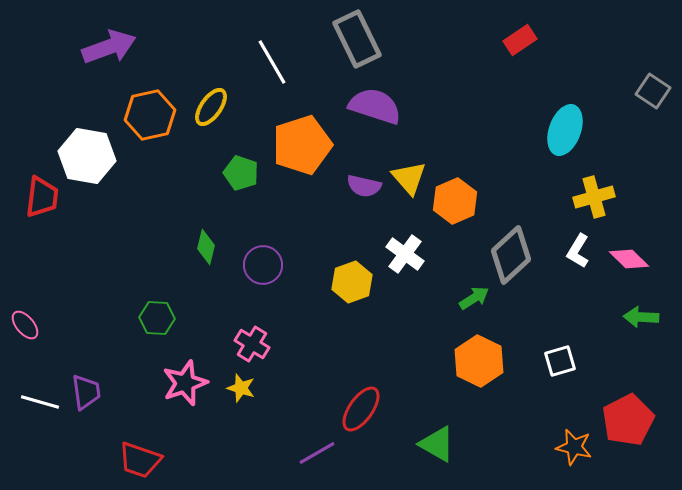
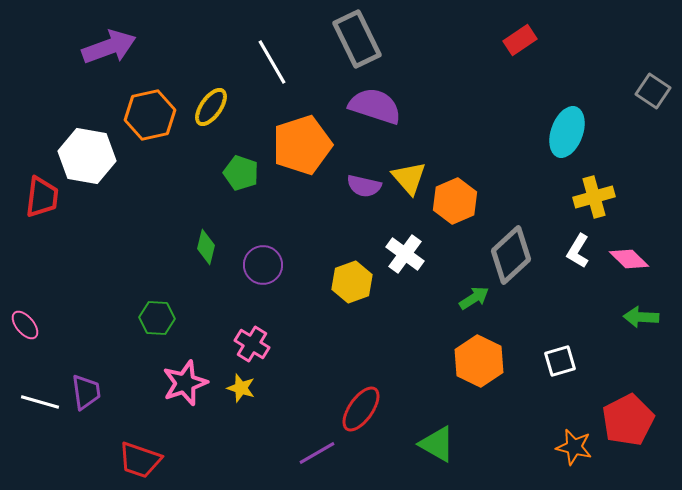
cyan ellipse at (565, 130): moved 2 px right, 2 px down
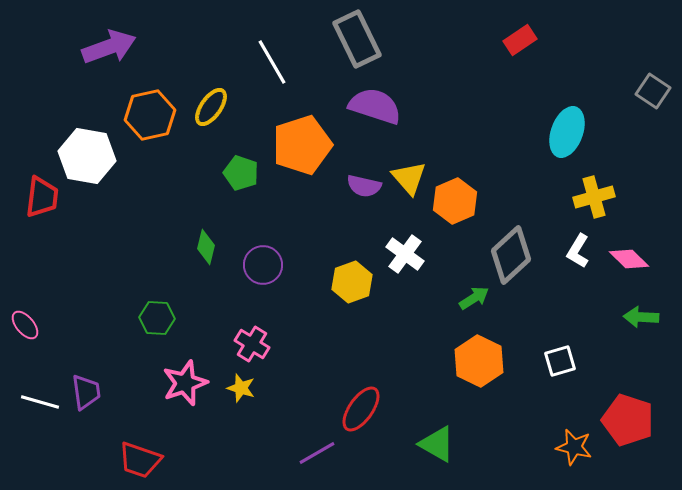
red pentagon at (628, 420): rotated 27 degrees counterclockwise
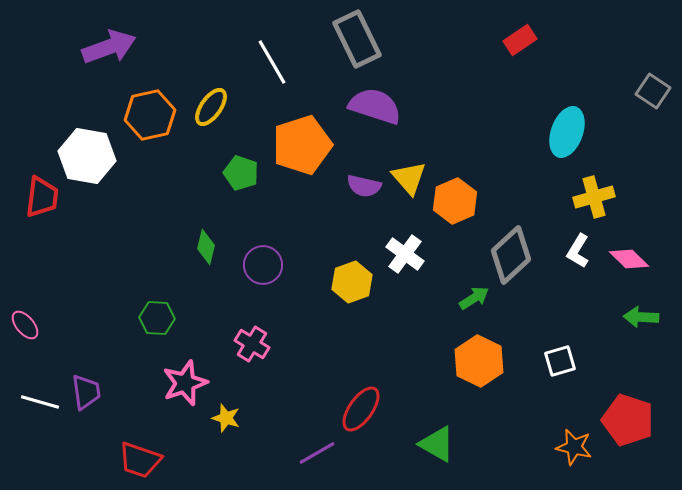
yellow star at (241, 388): moved 15 px left, 30 px down
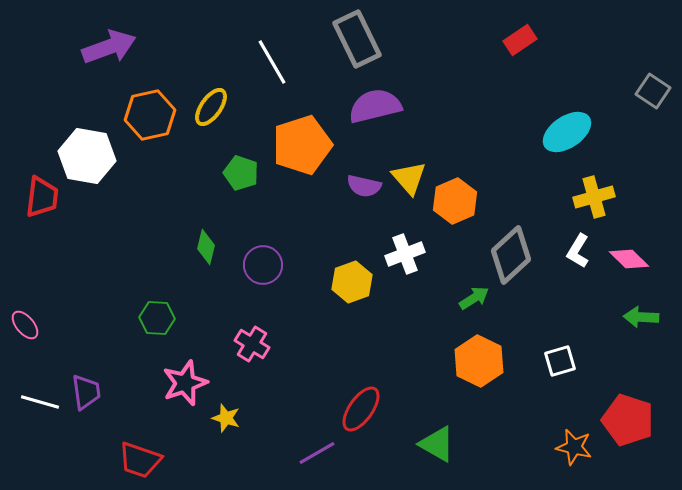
purple semicircle at (375, 106): rotated 32 degrees counterclockwise
cyan ellipse at (567, 132): rotated 36 degrees clockwise
white cross at (405, 254): rotated 33 degrees clockwise
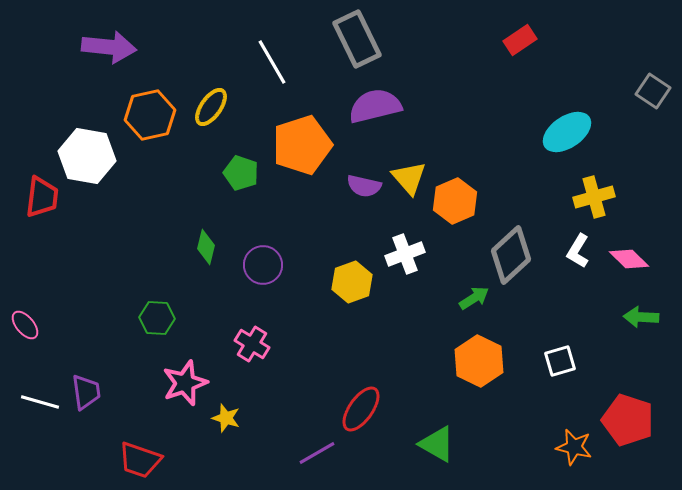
purple arrow at (109, 47): rotated 26 degrees clockwise
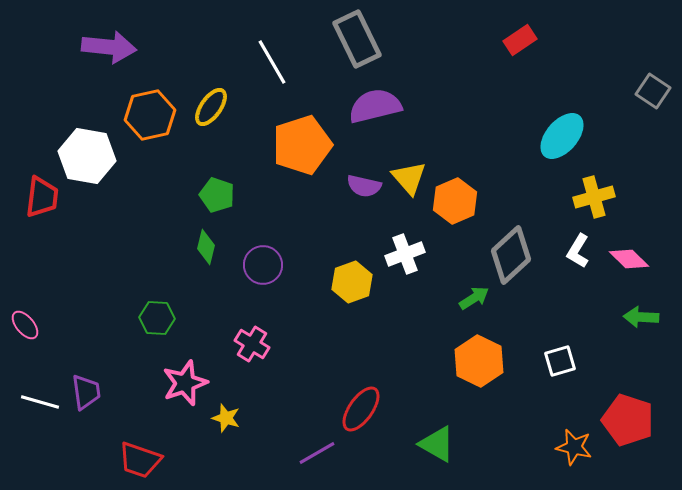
cyan ellipse at (567, 132): moved 5 px left, 4 px down; rotated 15 degrees counterclockwise
green pentagon at (241, 173): moved 24 px left, 22 px down
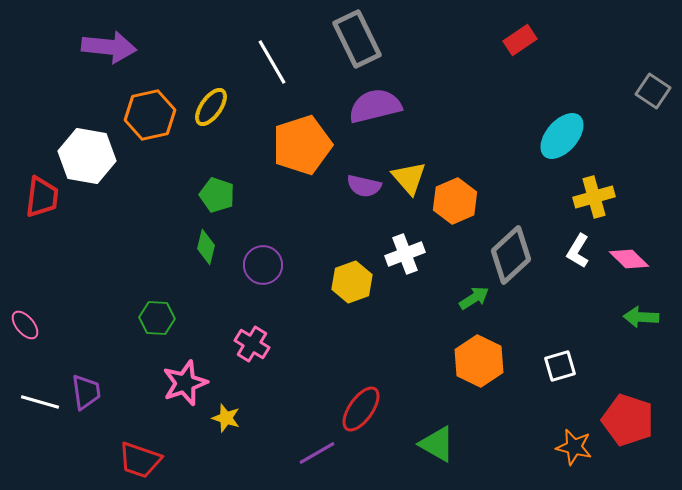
white square at (560, 361): moved 5 px down
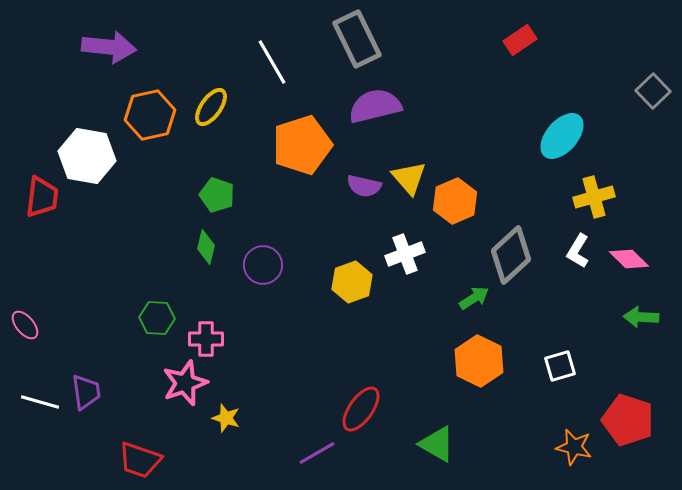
gray square at (653, 91): rotated 12 degrees clockwise
pink cross at (252, 344): moved 46 px left, 5 px up; rotated 32 degrees counterclockwise
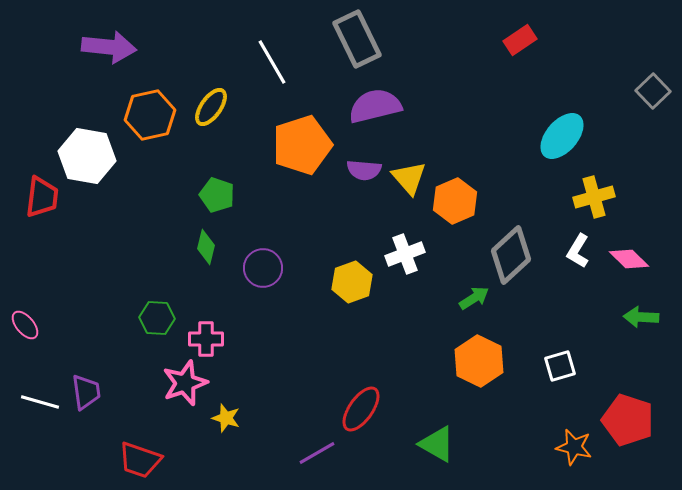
purple semicircle at (364, 186): moved 16 px up; rotated 8 degrees counterclockwise
purple circle at (263, 265): moved 3 px down
